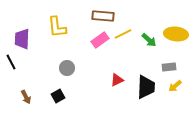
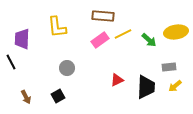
yellow ellipse: moved 2 px up; rotated 15 degrees counterclockwise
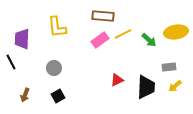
gray circle: moved 13 px left
brown arrow: moved 1 px left, 2 px up; rotated 48 degrees clockwise
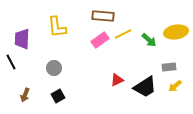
black trapezoid: moved 1 px left; rotated 55 degrees clockwise
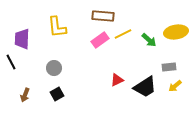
black square: moved 1 px left, 2 px up
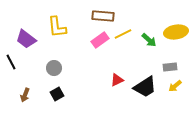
purple trapezoid: moved 4 px right; rotated 55 degrees counterclockwise
gray rectangle: moved 1 px right
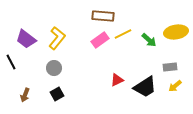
yellow L-shape: moved 11 px down; rotated 135 degrees counterclockwise
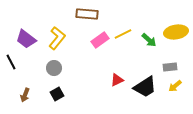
brown rectangle: moved 16 px left, 2 px up
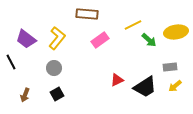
yellow line: moved 10 px right, 9 px up
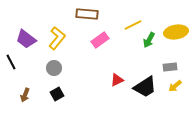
green arrow: rotated 77 degrees clockwise
